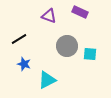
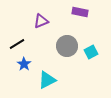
purple rectangle: rotated 14 degrees counterclockwise
purple triangle: moved 8 px left, 5 px down; rotated 42 degrees counterclockwise
black line: moved 2 px left, 5 px down
cyan square: moved 1 px right, 2 px up; rotated 32 degrees counterclockwise
blue star: rotated 16 degrees clockwise
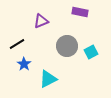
cyan triangle: moved 1 px right, 1 px up
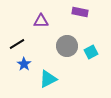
purple triangle: rotated 21 degrees clockwise
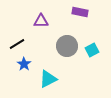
cyan square: moved 1 px right, 2 px up
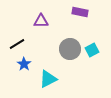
gray circle: moved 3 px right, 3 px down
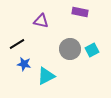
purple triangle: rotated 14 degrees clockwise
blue star: rotated 24 degrees counterclockwise
cyan triangle: moved 2 px left, 3 px up
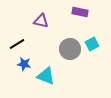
cyan square: moved 6 px up
cyan triangle: rotated 48 degrees clockwise
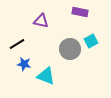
cyan square: moved 1 px left, 3 px up
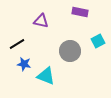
cyan square: moved 7 px right
gray circle: moved 2 px down
